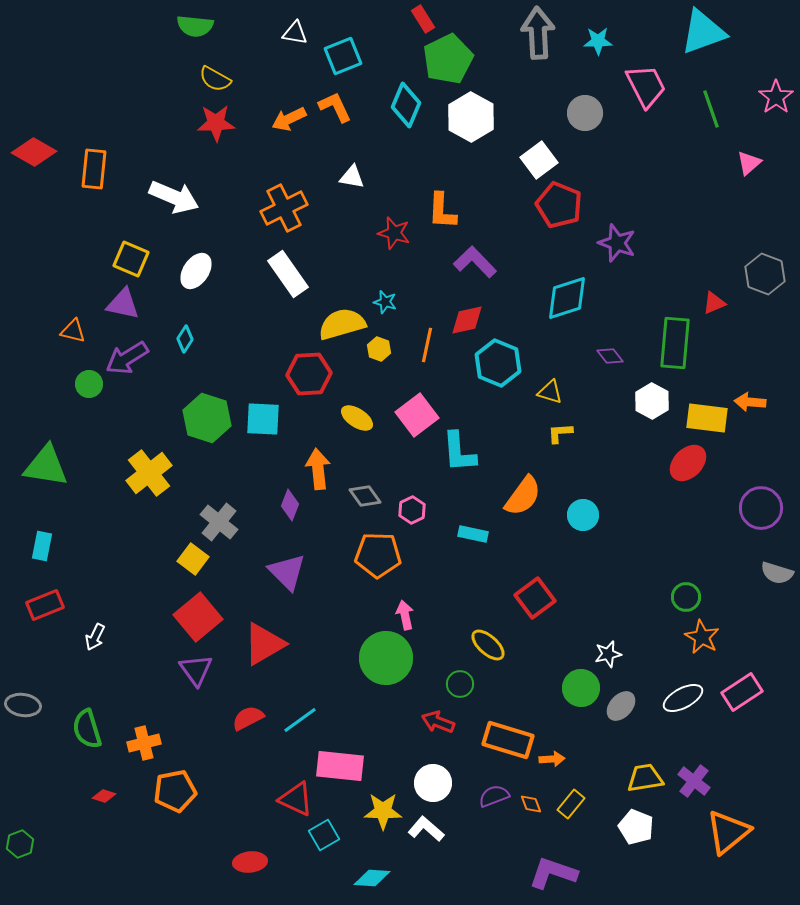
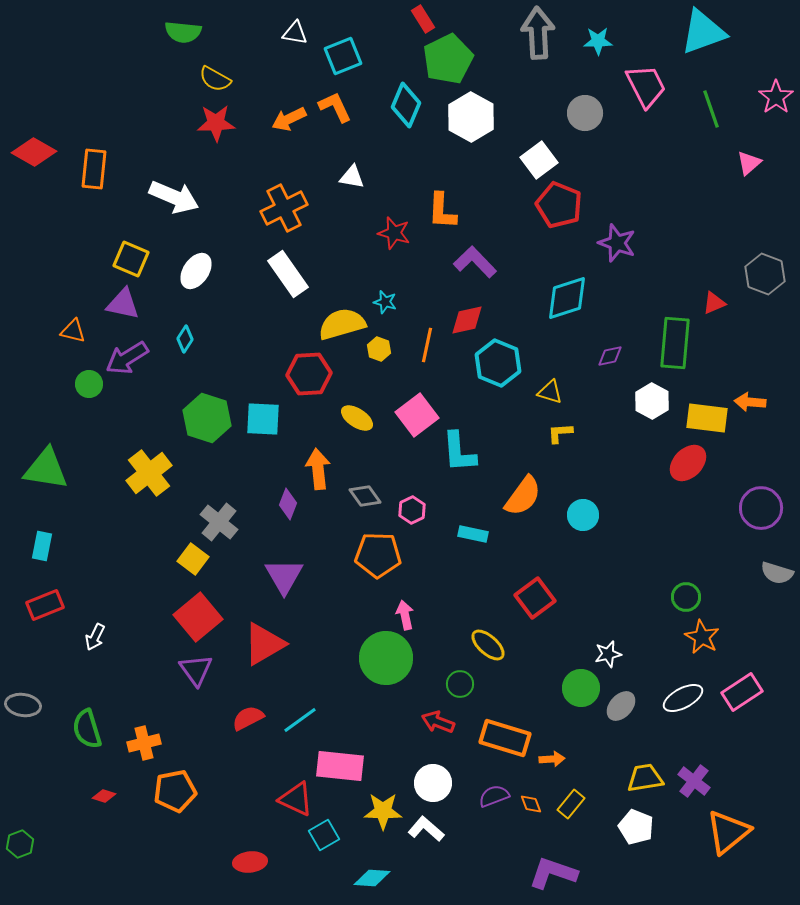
green semicircle at (195, 26): moved 12 px left, 6 px down
purple diamond at (610, 356): rotated 64 degrees counterclockwise
green triangle at (46, 466): moved 3 px down
purple diamond at (290, 505): moved 2 px left, 1 px up
purple triangle at (287, 572): moved 3 px left, 4 px down; rotated 15 degrees clockwise
orange rectangle at (508, 740): moved 3 px left, 2 px up
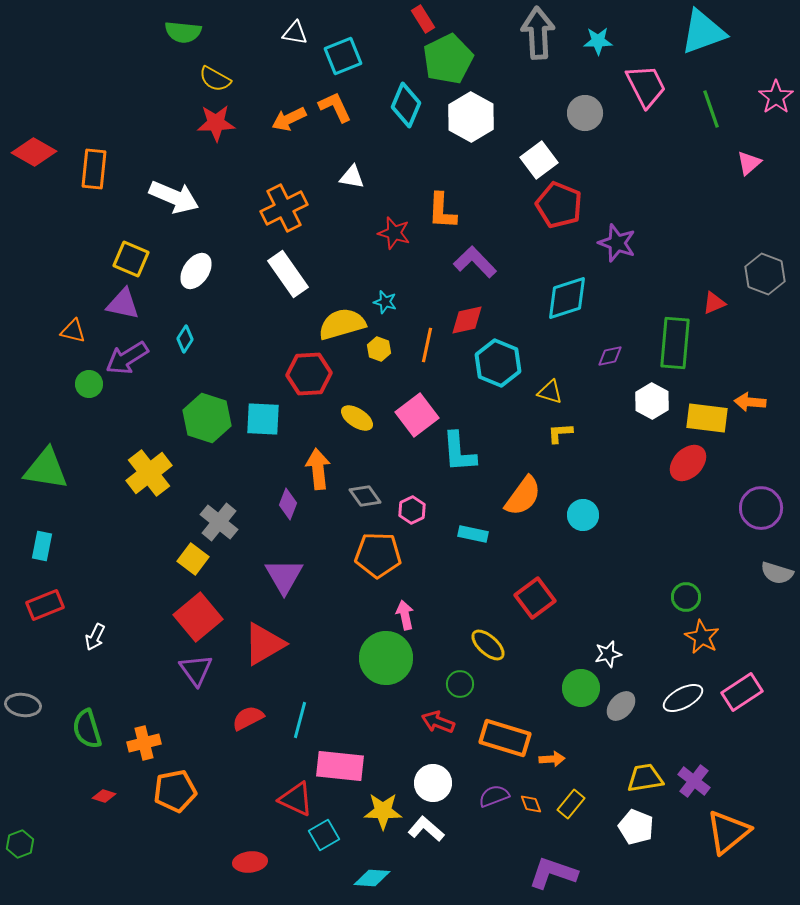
cyan line at (300, 720): rotated 39 degrees counterclockwise
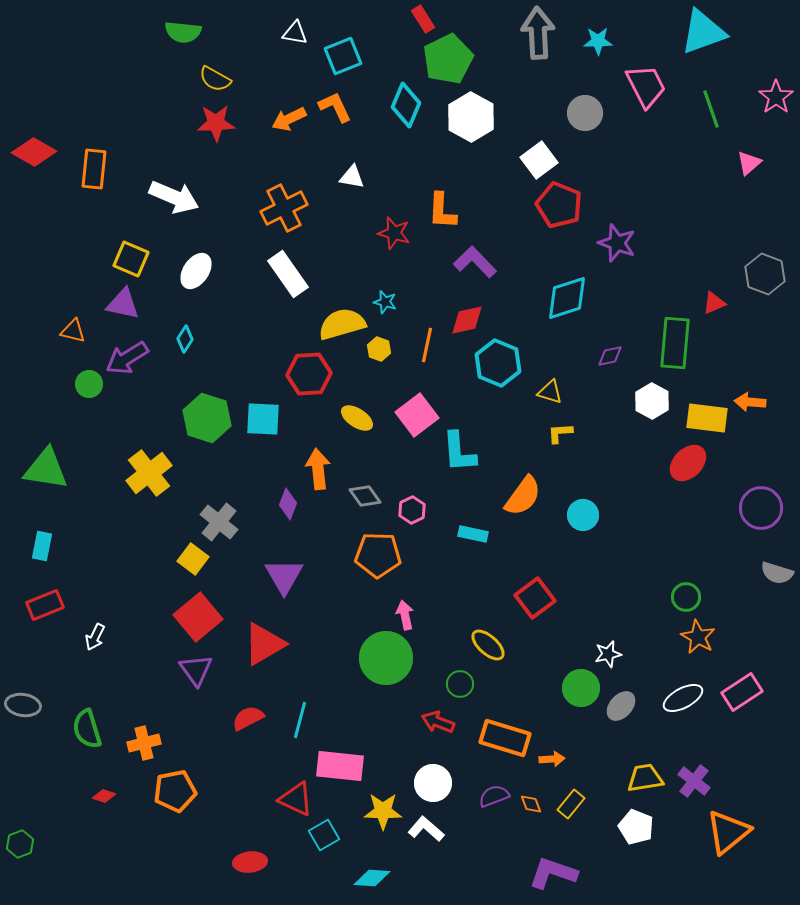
orange star at (702, 637): moved 4 px left
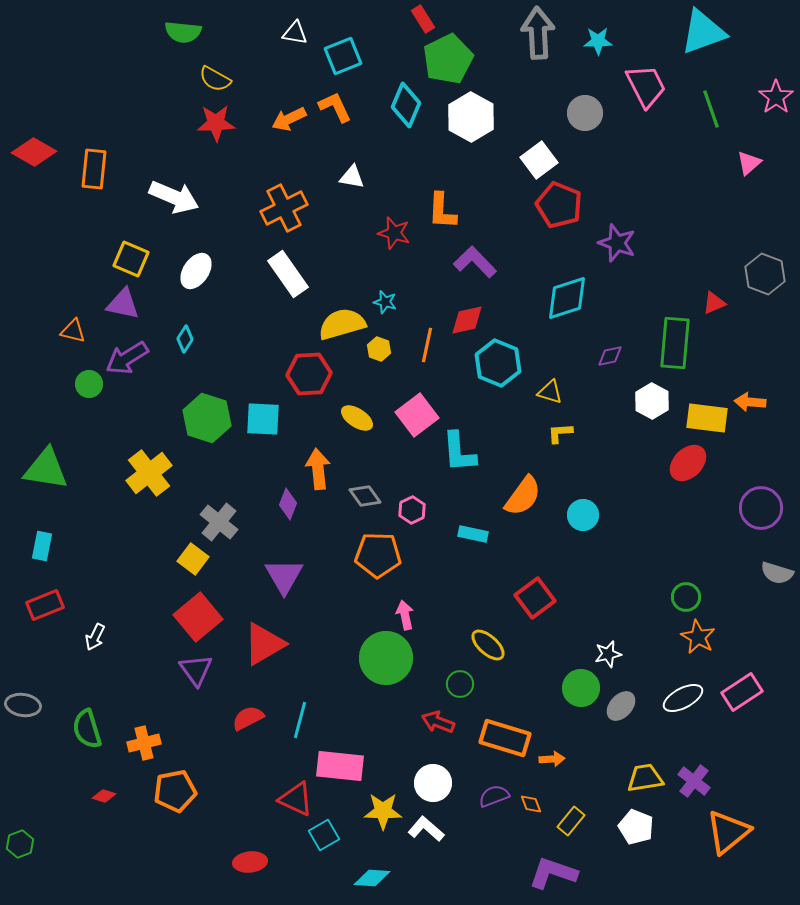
yellow rectangle at (571, 804): moved 17 px down
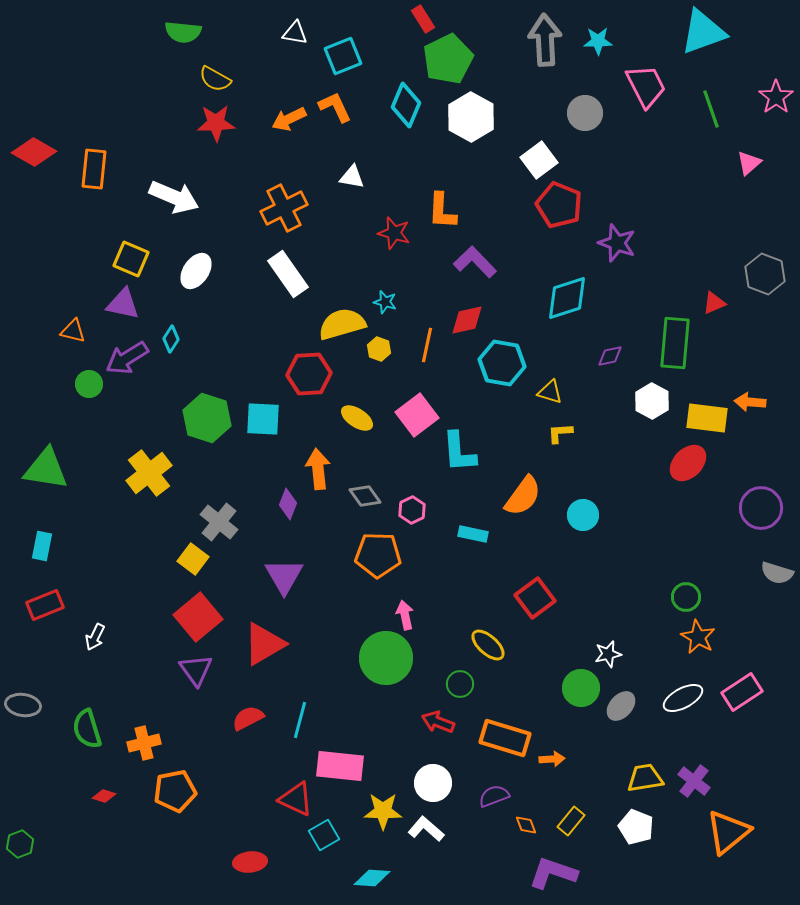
gray arrow at (538, 33): moved 7 px right, 7 px down
cyan diamond at (185, 339): moved 14 px left
cyan hexagon at (498, 363): moved 4 px right; rotated 12 degrees counterclockwise
orange diamond at (531, 804): moved 5 px left, 21 px down
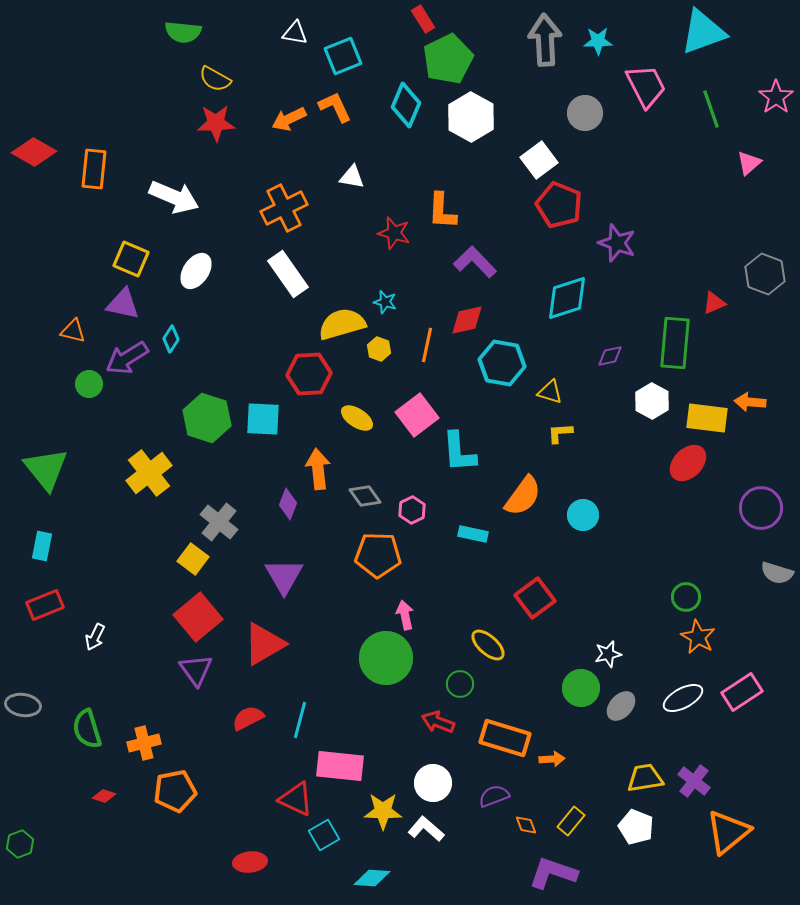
green triangle at (46, 469): rotated 42 degrees clockwise
